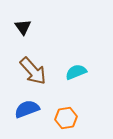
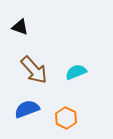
black triangle: moved 3 px left; rotated 36 degrees counterclockwise
brown arrow: moved 1 px right, 1 px up
orange hexagon: rotated 25 degrees counterclockwise
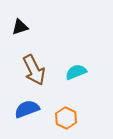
black triangle: rotated 36 degrees counterclockwise
brown arrow: rotated 16 degrees clockwise
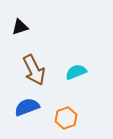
blue semicircle: moved 2 px up
orange hexagon: rotated 15 degrees clockwise
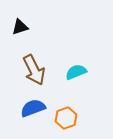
blue semicircle: moved 6 px right, 1 px down
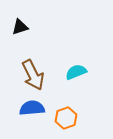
brown arrow: moved 1 px left, 5 px down
blue semicircle: moved 1 px left; rotated 15 degrees clockwise
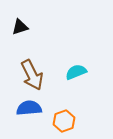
brown arrow: moved 1 px left
blue semicircle: moved 3 px left
orange hexagon: moved 2 px left, 3 px down
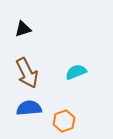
black triangle: moved 3 px right, 2 px down
brown arrow: moved 5 px left, 2 px up
